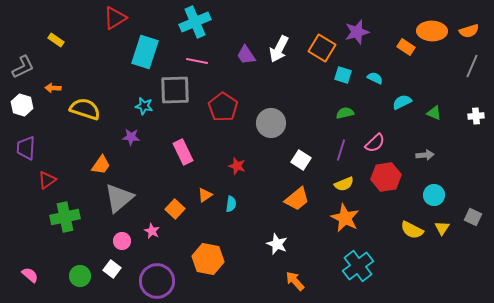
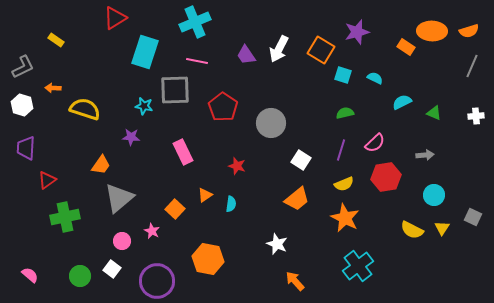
orange square at (322, 48): moved 1 px left, 2 px down
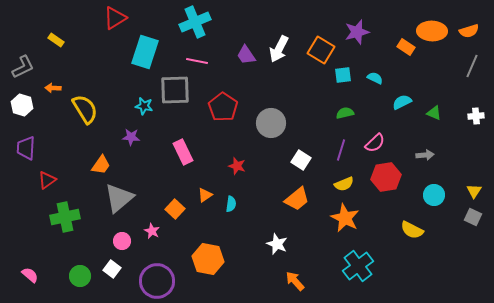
cyan square at (343, 75): rotated 24 degrees counterclockwise
yellow semicircle at (85, 109): rotated 40 degrees clockwise
yellow triangle at (442, 228): moved 32 px right, 37 px up
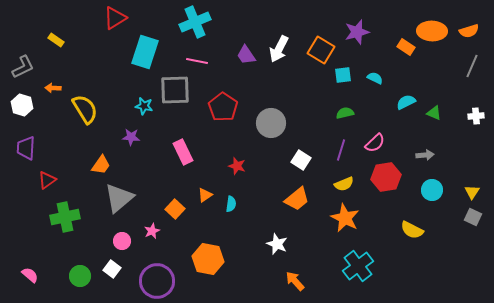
cyan semicircle at (402, 102): moved 4 px right
yellow triangle at (474, 191): moved 2 px left, 1 px down
cyan circle at (434, 195): moved 2 px left, 5 px up
pink star at (152, 231): rotated 21 degrees clockwise
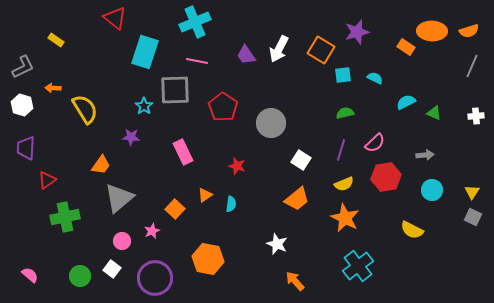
red triangle at (115, 18): rotated 50 degrees counterclockwise
cyan star at (144, 106): rotated 24 degrees clockwise
purple circle at (157, 281): moved 2 px left, 3 px up
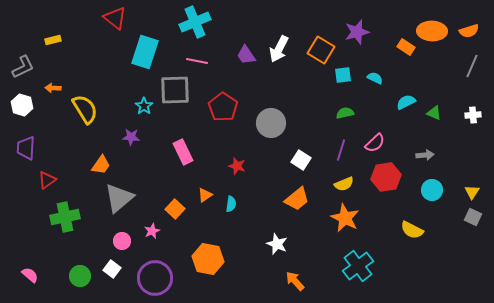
yellow rectangle at (56, 40): moved 3 px left; rotated 49 degrees counterclockwise
white cross at (476, 116): moved 3 px left, 1 px up
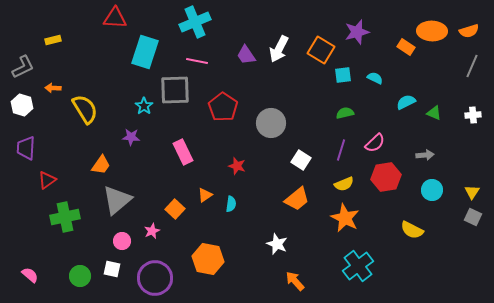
red triangle at (115, 18): rotated 35 degrees counterclockwise
gray triangle at (119, 198): moved 2 px left, 2 px down
white square at (112, 269): rotated 24 degrees counterclockwise
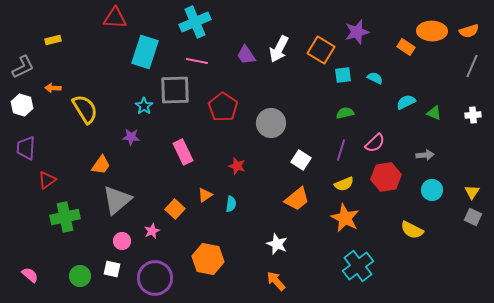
orange arrow at (295, 281): moved 19 px left
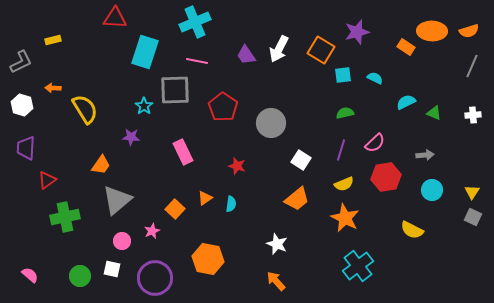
gray L-shape at (23, 67): moved 2 px left, 5 px up
orange triangle at (205, 195): moved 3 px down
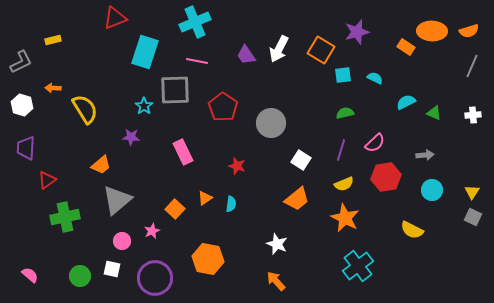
red triangle at (115, 18): rotated 25 degrees counterclockwise
orange trapezoid at (101, 165): rotated 15 degrees clockwise
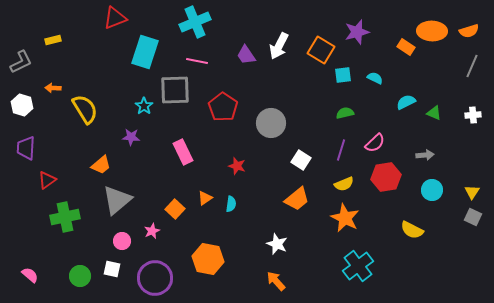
white arrow at (279, 49): moved 3 px up
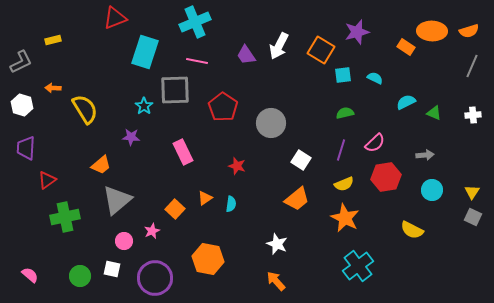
pink circle at (122, 241): moved 2 px right
